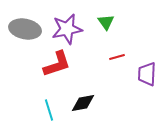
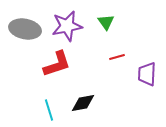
purple star: moved 3 px up
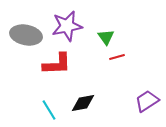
green triangle: moved 15 px down
gray ellipse: moved 1 px right, 6 px down
red L-shape: rotated 16 degrees clockwise
purple trapezoid: moved 27 px down; rotated 55 degrees clockwise
cyan line: rotated 15 degrees counterclockwise
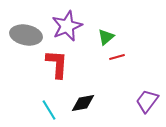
purple star: rotated 12 degrees counterclockwise
green triangle: rotated 24 degrees clockwise
red L-shape: rotated 84 degrees counterclockwise
purple trapezoid: rotated 20 degrees counterclockwise
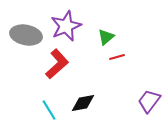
purple star: moved 1 px left
red L-shape: rotated 44 degrees clockwise
purple trapezoid: moved 2 px right
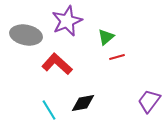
purple star: moved 1 px right, 5 px up
red L-shape: rotated 96 degrees counterclockwise
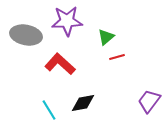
purple star: rotated 20 degrees clockwise
red L-shape: moved 3 px right
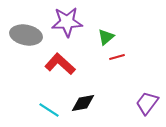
purple star: moved 1 px down
purple trapezoid: moved 2 px left, 2 px down
cyan line: rotated 25 degrees counterclockwise
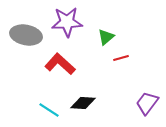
red line: moved 4 px right, 1 px down
black diamond: rotated 15 degrees clockwise
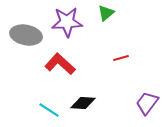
green triangle: moved 24 px up
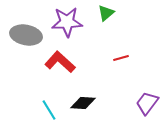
red L-shape: moved 2 px up
cyan line: rotated 25 degrees clockwise
